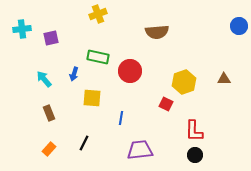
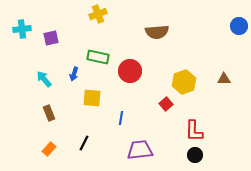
red square: rotated 24 degrees clockwise
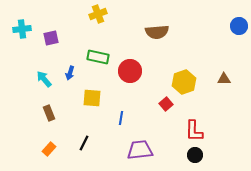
blue arrow: moved 4 px left, 1 px up
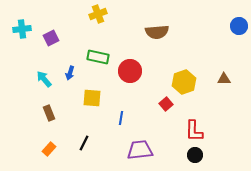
purple square: rotated 14 degrees counterclockwise
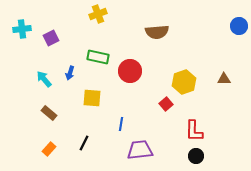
brown rectangle: rotated 28 degrees counterclockwise
blue line: moved 6 px down
black circle: moved 1 px right, 1 px down
